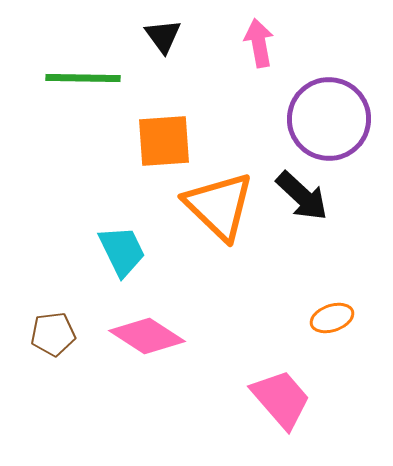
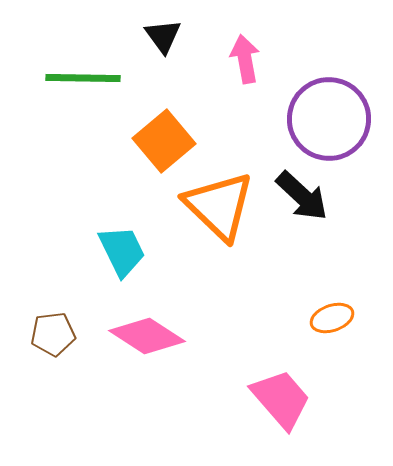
pink arrow: moved 14 px left, 16 px down
orange square: rotated 36 degrees counterclockwise
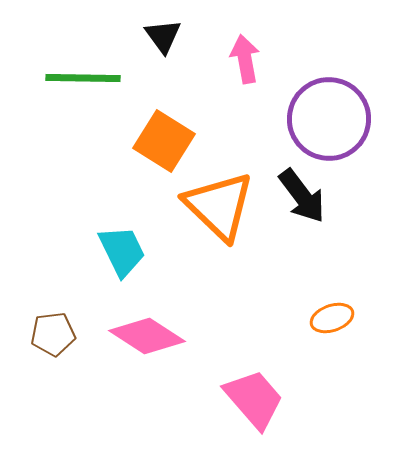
orange square: rotated 18 degrees counterclockwise
black arrow: rotated 10 degrees clockwise
pink trapezoid: moved 27 px left
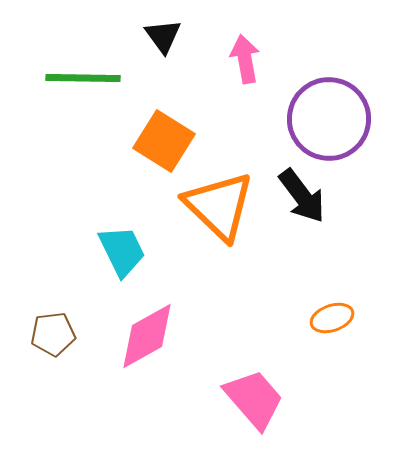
pink diamond: rotated 62 degrees counterclockwise
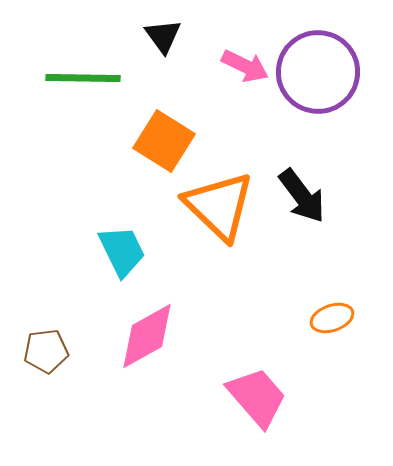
pink arrow: moved 7 px down; rotated 126 degrees clockwise
purple circle: moved 11 px left, 47 px up
brown pentagon: moved 7 px left, 17 px down
pink trapezoid: moved 3 px right, 2 px up
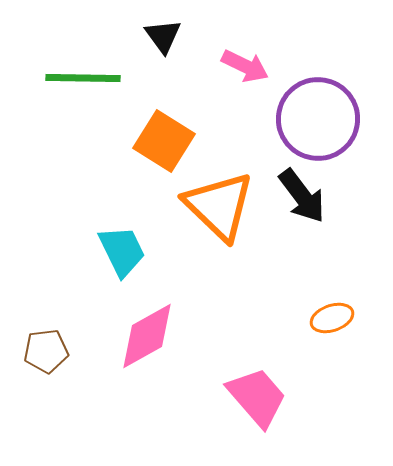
purple circle: moved 47 px down
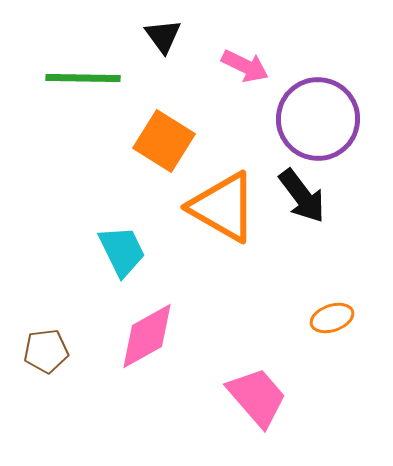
orange triangle: moved 4 px right, 1 px down; rotated 14 degrees counterclockwise
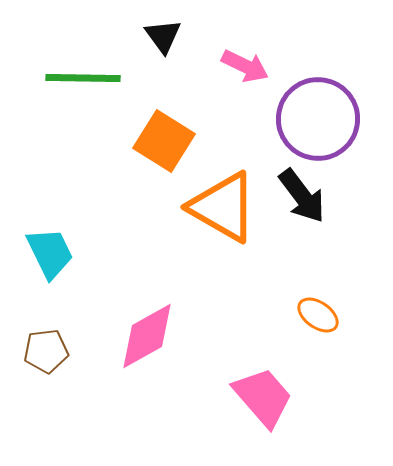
cyan trapezoid: moved 72 px left, 2 px down
orange ellipse: moved 14 px left, 3 px up; rotated 54 degrees clockwise
pink trapezoid: moved 6 px right
